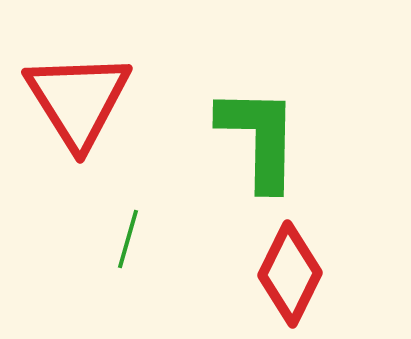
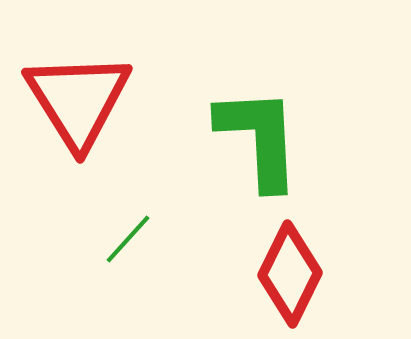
green L-shape: rotated 4 degrees counterclockwise
green line: rotated 26 degrees clockwise
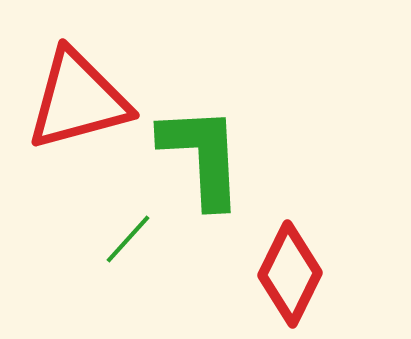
red triangle: rotated 47 degrees clockwise
green L-shape: moved 57 px left, 18 px down
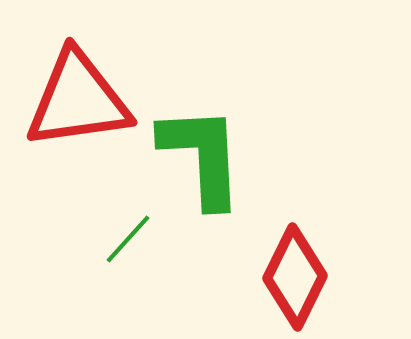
red triangle: rotated 7 degrees clockwise
red diamond: moved 5 px right, 3 px down
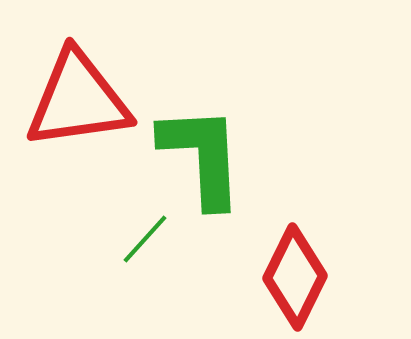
green line: moved 17 px right
